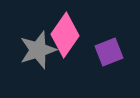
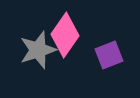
purple square: moved 3 px down
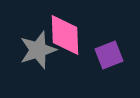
pink diamond: rotated 36 degrees counterclockwise
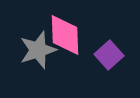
purple square: rotated 20 degrees counterclockwise
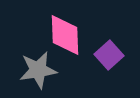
gray star: moved 20 px down; rotated 9 degrees clockwise
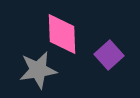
pink diamond: moved 3 px left, 1 px up
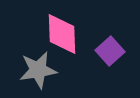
purple square: moved 1 px right, 4 px up
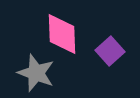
gray star: moved 2 px left, 3 px down; rotated 30 degrees clockwise
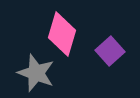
pink diamond: rotated 18 degrees clockwise
